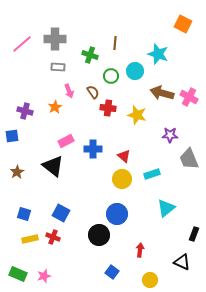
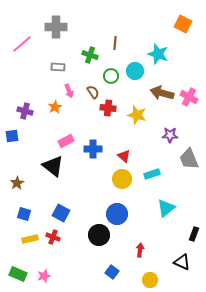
gray cross at (55, 39): moved 1 px right, 12 px up
brown star at (17, 172): moved 11 px down
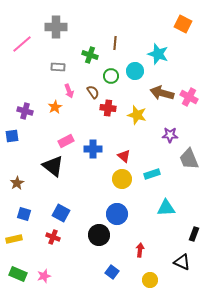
cyan triangle at (166, 208): rotated 36 degrees clockwise
yellow rectangle at (30, 239): moved 16 px left
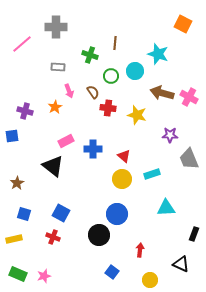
black triangle at (182, 262): moved 1 px left, 2 px down
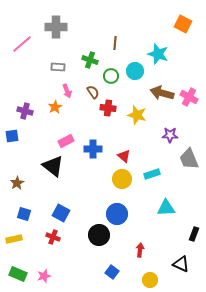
green cross at (90, 55): moved 5 px down
pink arrow at (69, 91): moved 2 px left
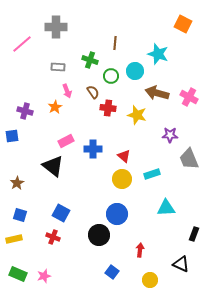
brown arrow at (162, 93): moved 5 px left
blue square at (24, 214): moved 4 px left, 1 px down
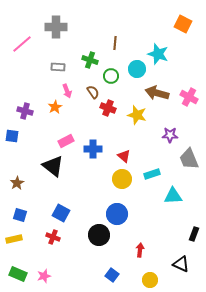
cyan circle at (135, 71): moved 2 px right, 2 px up
red cross at (108, 108): rotated 14 degrees clockwise
blue square at (12, 136): rotated 16 degrees clockwise
cyan triangle at (166, 208): moved 7 px right, 12 px up
blue square at (112, 272): moved 3 px down
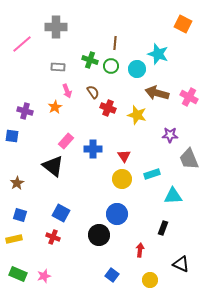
green circle at (111, 76): moved 10 px up
pink rectangle at (66, 141): rotated 21 degrees counterclockwise
red triangle at (124, 156): rotated 16 degrees clockwise
black rectangle at (194, 234): moved 31 px left, 6 px up
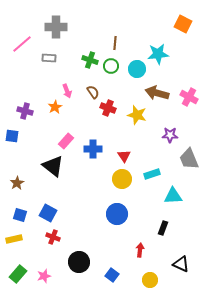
cyan star at (158, 54): rotated 25 degrees counterclockwise
gray rectangle at (58, 67): moved 9 px left, 9 px up
blue square at (61, 213): moved 13 px left
black circle at (99, 235): moved 20 px left, 27 px down
green rectangle at (18, 274): rotated 72 degrees counterclockwise
